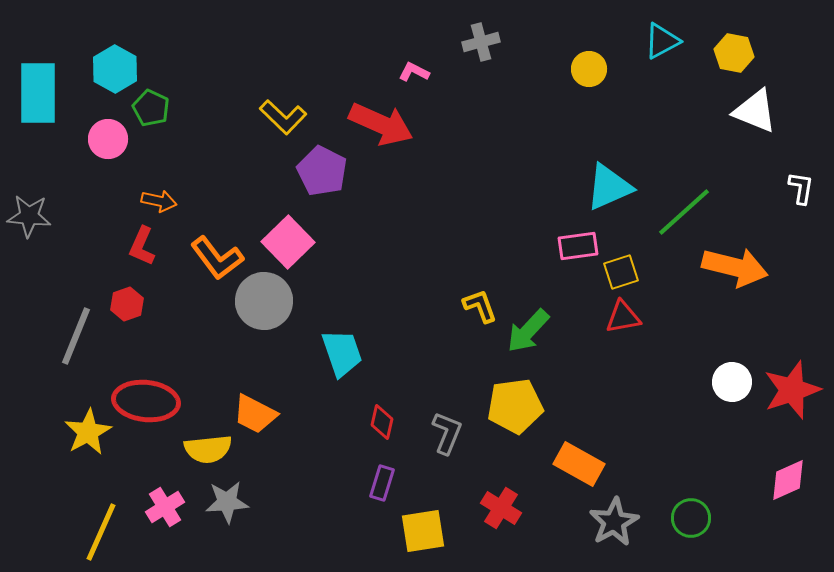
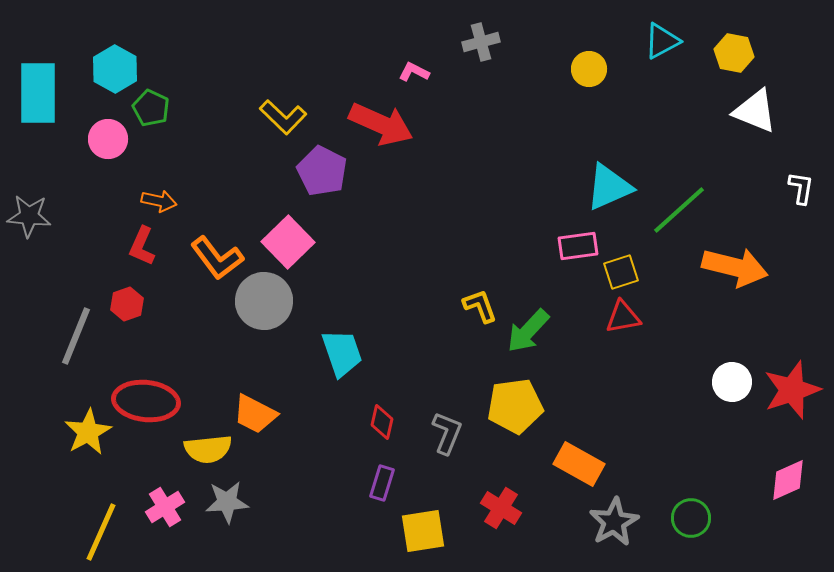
green line at (684, 212): moved 5 px left, 2 px up
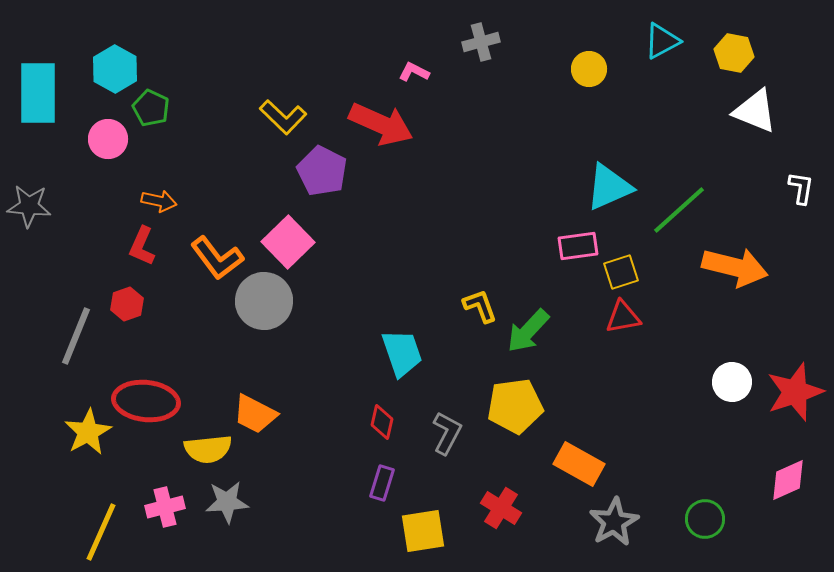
gray star at (29, 216): moved 10 px up
cyan trapezoid at (342, 353): moved 60 px right
red star at (792, 390): moved 3 px right, 2 px down
gray L-shape at (447, 433): rotated 6 degrees clockwise
pink cross at (165, 507): rotated 18 degrees clockwise
green circle at (691, 518): moved 14 px right, 1 px down
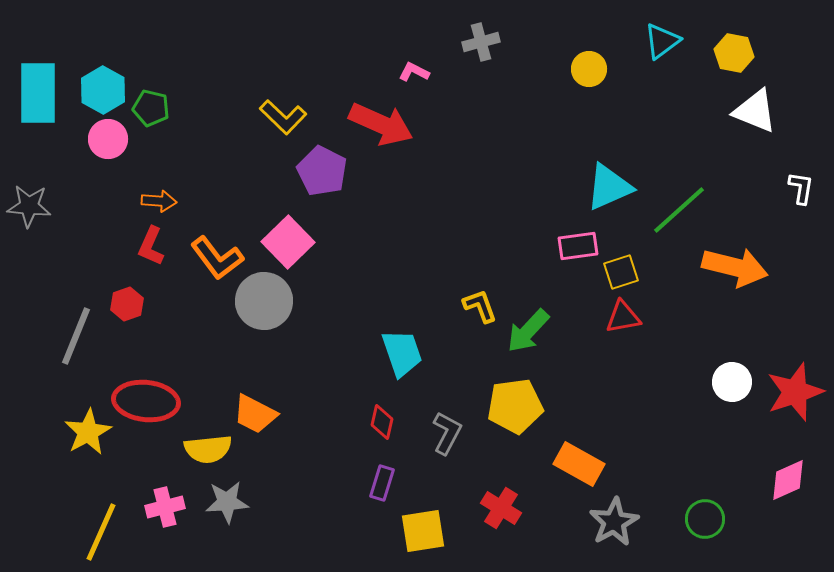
cyan triangle at (662, 41): rotated 9 degrees counterclockwise
cyan hexagon at (115, 69): moved 12 px left, 21 px down
green pentagon at (151, 108): rotated 12 degrees counterclockwise
orange arrow at (159, 201): rotated 8 degrees counterclockwise
red L-shape at (142, 246): moved 9 px right
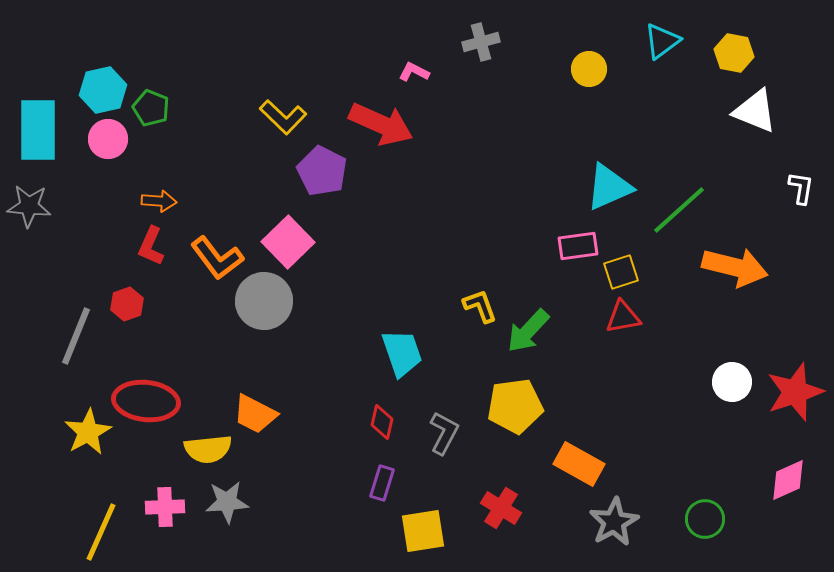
cyan hexagon at (103, 90): rotated 18 degrees clockwise
cyan rectangle at (38, 93): moved 37 px down
green pentagon at (151, 108): rotated 9 degrees clockwise
gray L-shape at (447, 433): moved 3 px left
pink cross at (165, 507): rotated 12 degrees clockwise
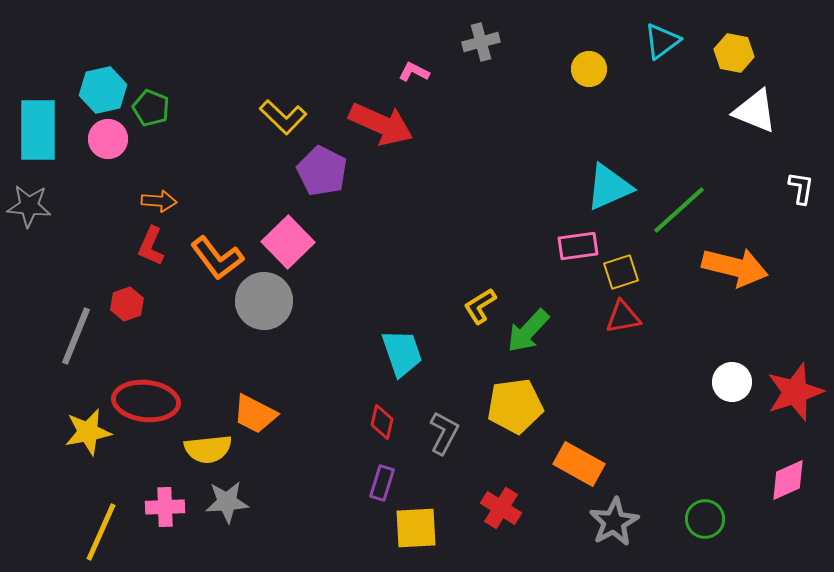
yellow L-shape at (480, 306): rotated 102 degrees counterclockwise
yellow star at (88, 432): rotated 18 degrees clockwise
yellow square at (423, 531): moved 7 px left, 3 px up; rotated 6 degrees clockwise
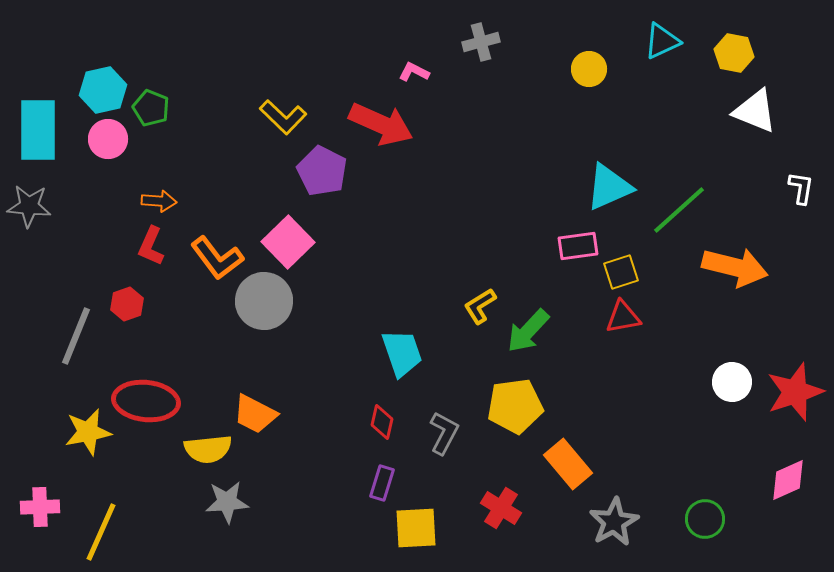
cyan triangle at (662, 41): rotated 12 degrees clockwise
orange rectangle at (579, 464): moved 11 px left; rotated 21 degrees clockwise
pink cross at (165, 507): moved 125 px left
